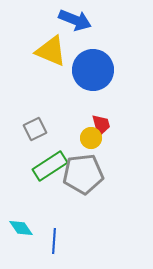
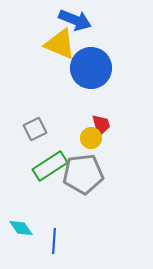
yellow triangle: moved 9 px right, 7 px up
blue circle: moved 2 px left, 2 px up
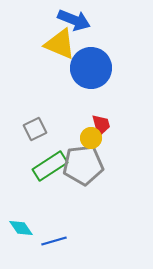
blue arrow: moved 1 px left
gray pentagon: moved 9 px up
blue line: rotated 70 degrees clockwise
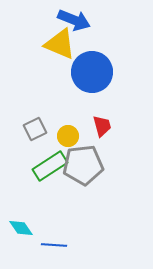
blue circle: moved 1 px right, 4 px down
red trapezoid: moved 1 px right, 1 px down
yellow circle: moved 23 px left, 2 px up
blue line: moved 4 px down; rotated 20 degrees clockwise
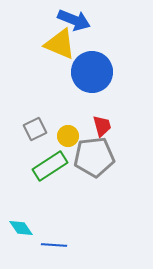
gray pentagon: moved 11 px right, 8 px up
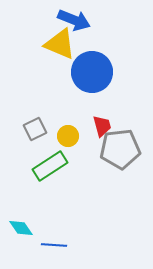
gray pentagon: moved 26 px right, 8 px up
